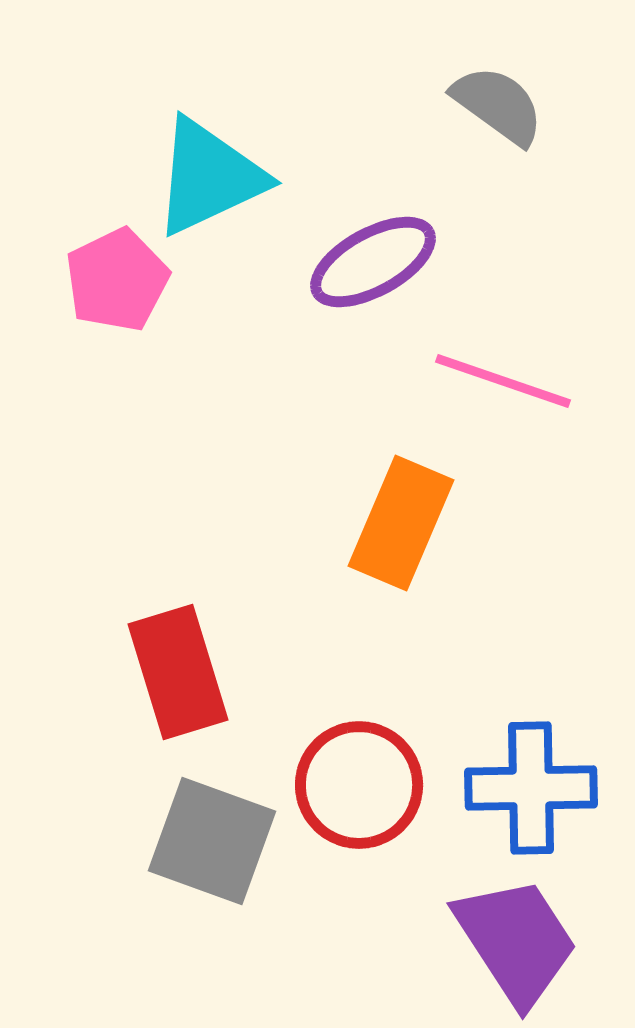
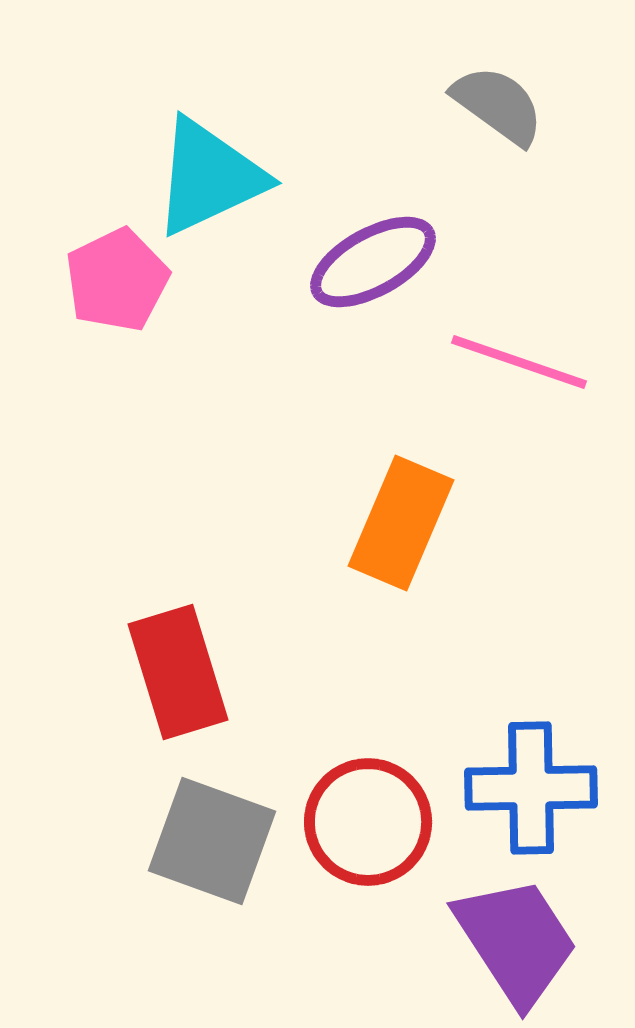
pink line: moved 16 px right, 19 px up
red circle: moved 9 px right, 37 px down
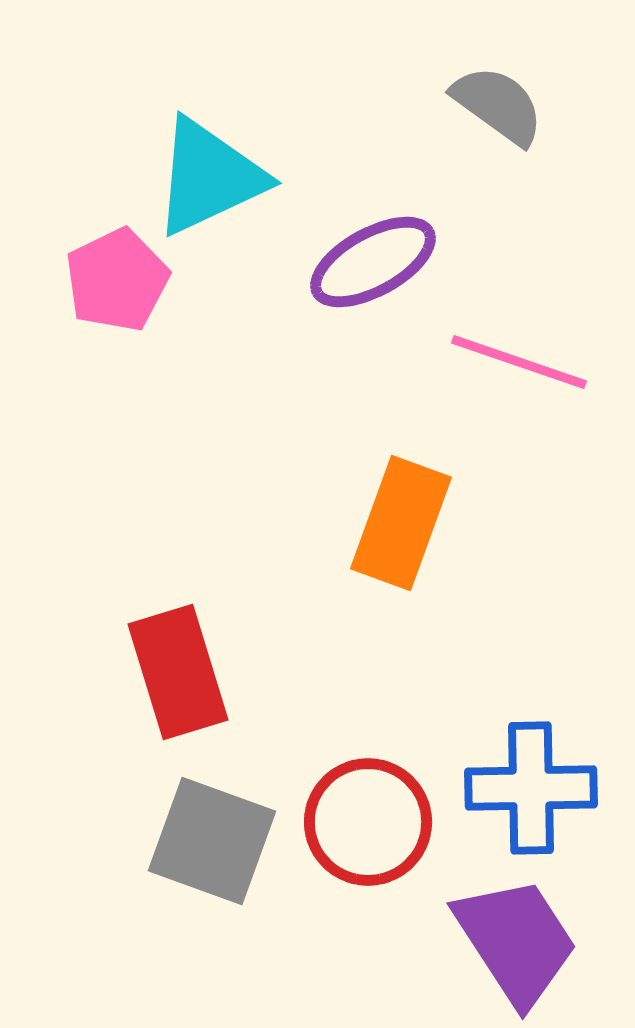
orange rectangle: rotated 3 degrees counterclockwise
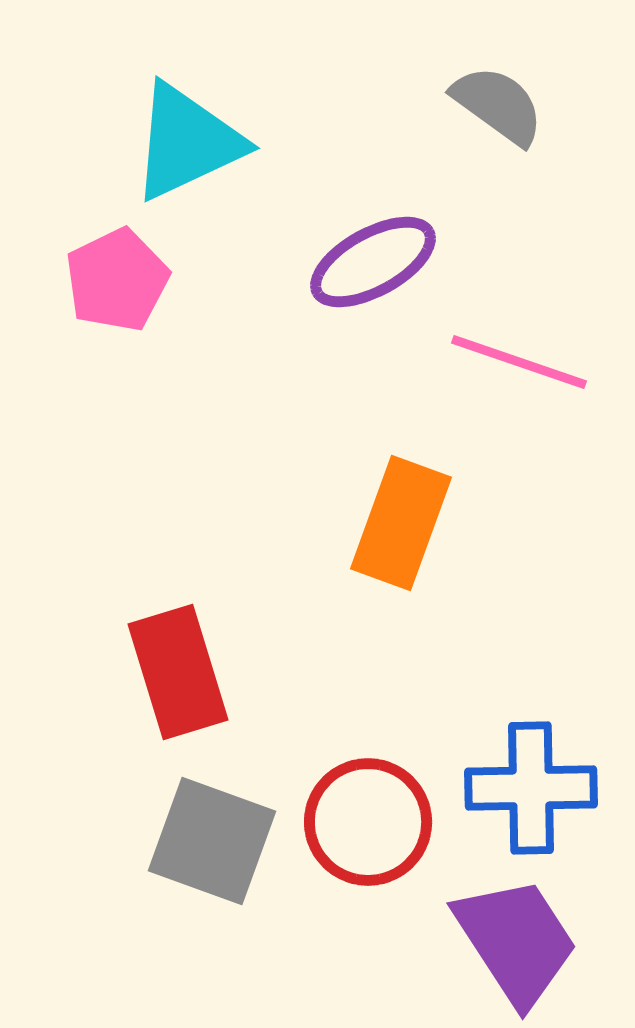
cyan triangle: moved 22 px left, 35 px up
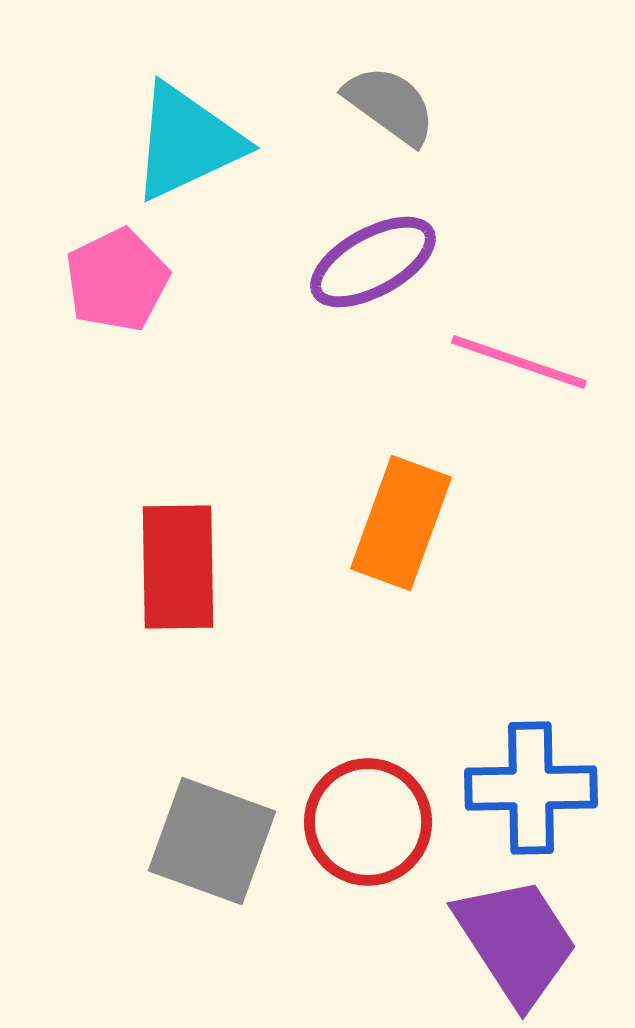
gray semicircle: moved 108 px left
red rectangle: moved 105 px up; rotated 16 degrees clockwise
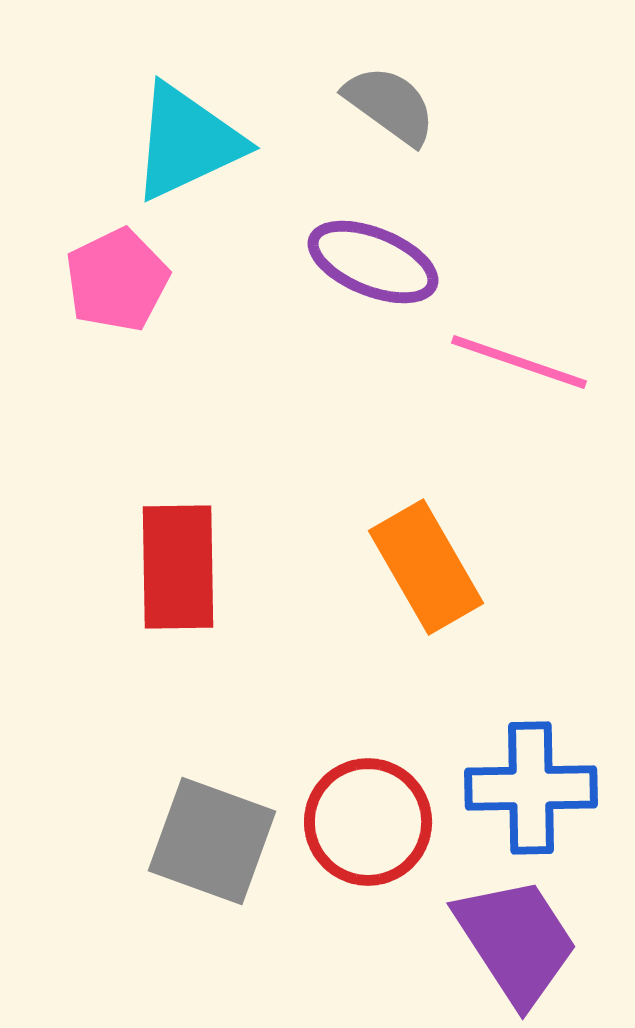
purple ellipse: rotated 51 degrees clockwise
orange rectangle: moved 25 px right, 44 px down; rotated 50 degrees counterclockwise
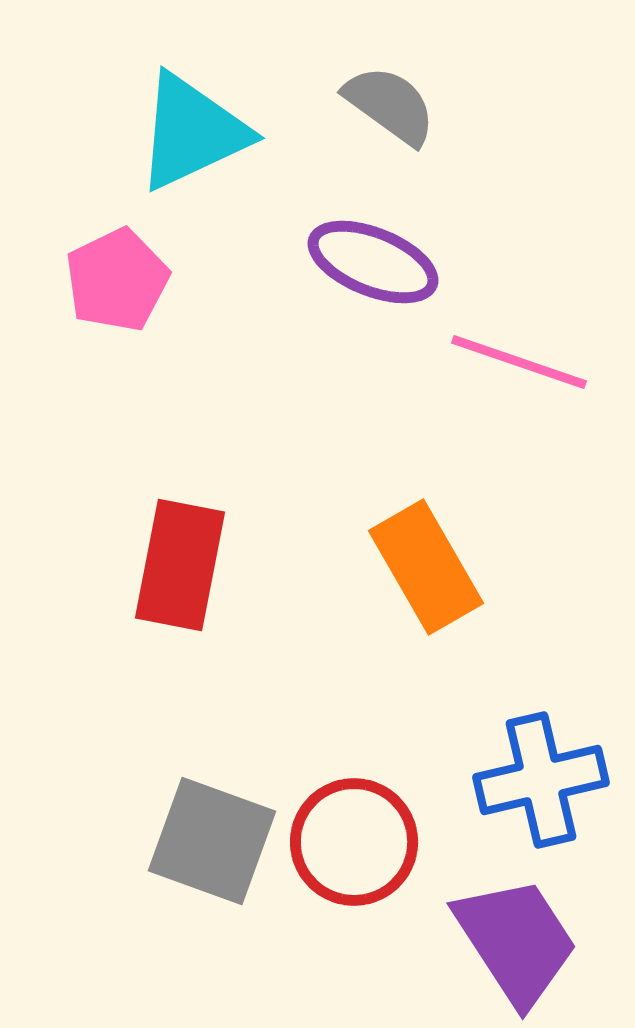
cyan triangle: moved 5 px right, 10 px up
red rectangle: moved 2 px right, 2 px up; rotated 12 degrees clockwise
blue cross: moved 10 px right, 8 px up; rotated 12 degrees counterclockwise
red circle: moved 14 px left, 20 px down
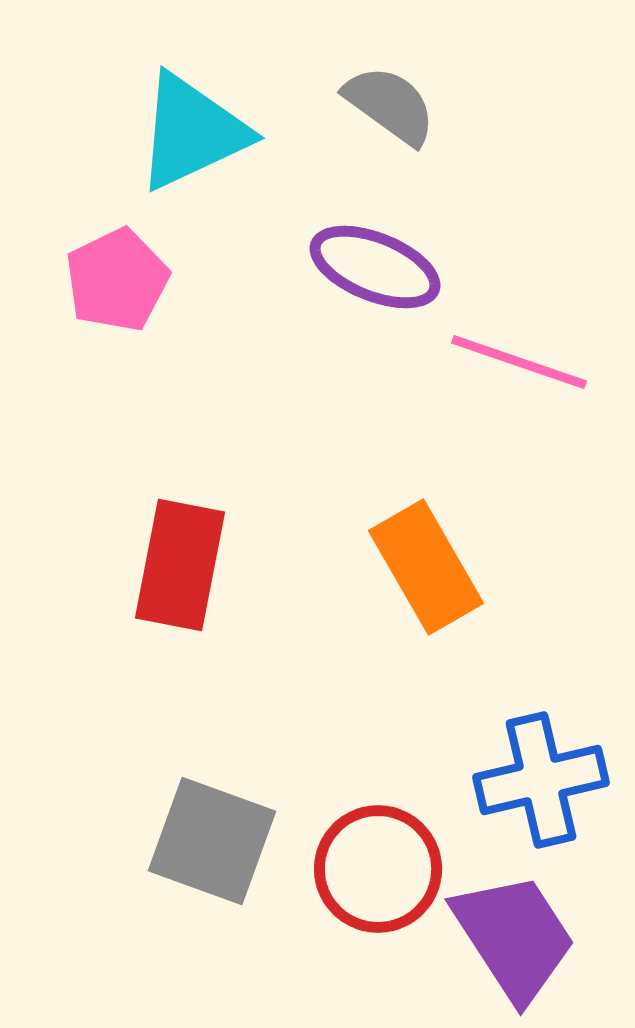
purple ellipse: moved 2 px right, 5 px down
red circle: moved 24 px right, 27 px down
purple trapezoid: moved 2 px left, 4 px up
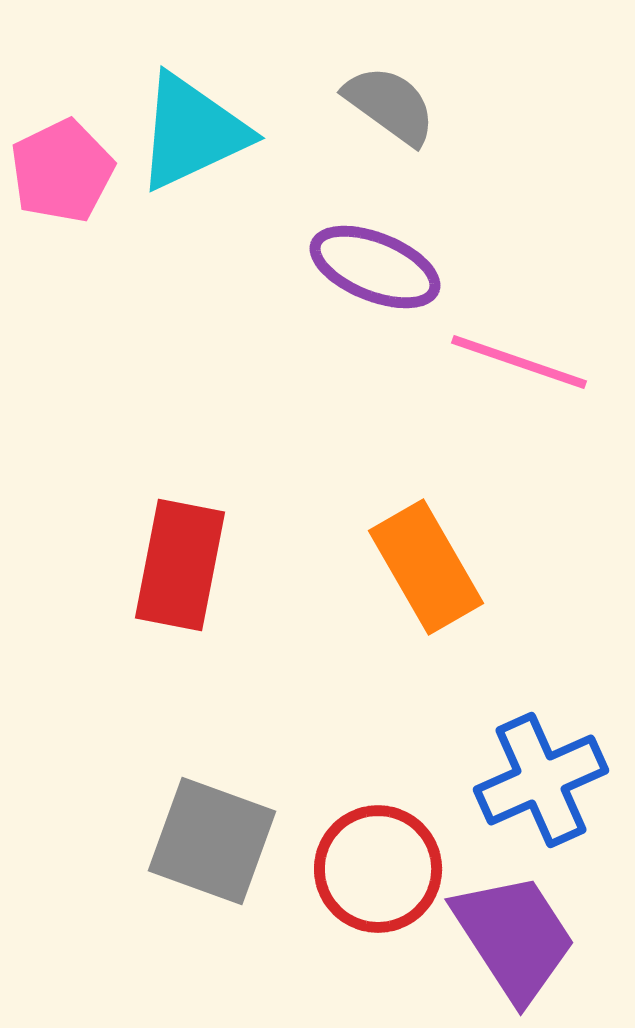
pink pentagon: moved 55 px left, 109 px up
blue cross: rotated 11 degrees counterclockwise
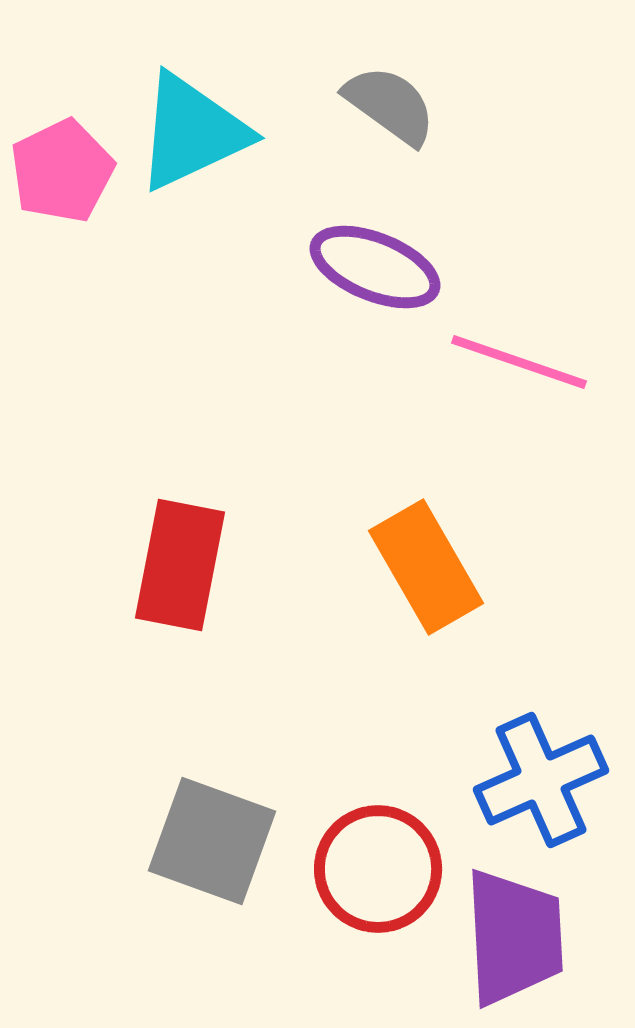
purple trapezoid: rotated 30 degrees clockwise
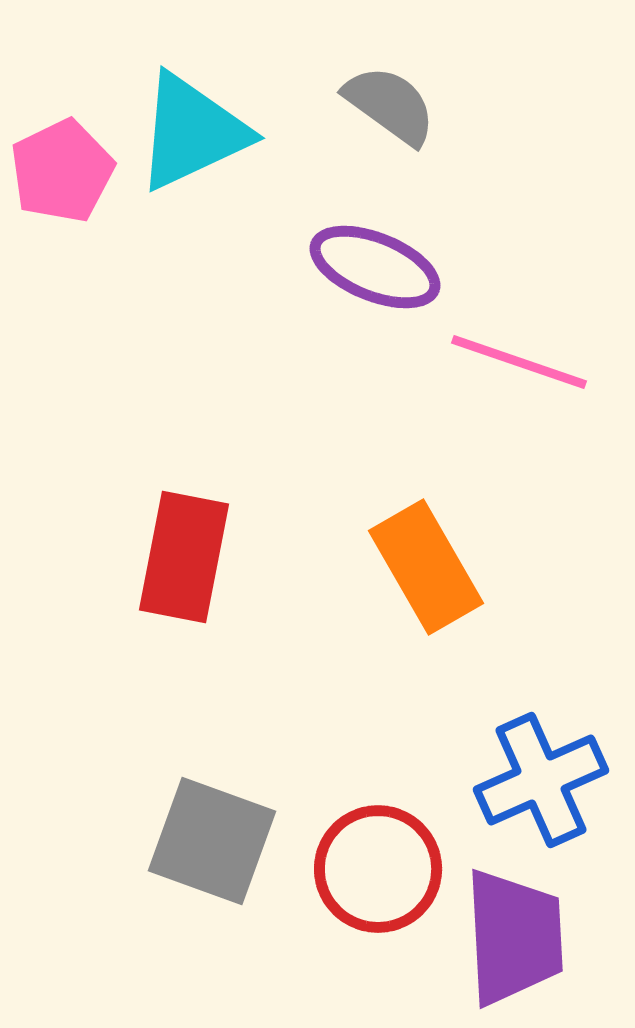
red rectangle: moved 4 px right, 8 px up
